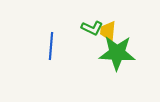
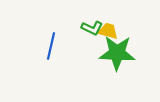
yellow trapezoid: rotated 100 degrees clockwise
blue line: rotated 8 degrees clockwise
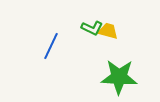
blue line: rotated 12 degrees clockwise
green star: moved 2 px right, 24 px down
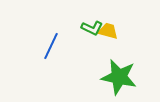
green star: rotated 9 degrees clockwise
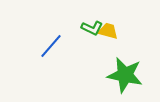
blue line: rotated 16 degrees clockwise
green star: moved 6 px right, 2 px up
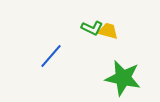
blue line: moved 10 px down
green star: moved 2 px left, 3 px down
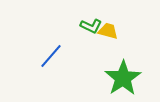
green L-shape: moved 1 px left, 2 px up
green star: rotated 27 degrees clockwise
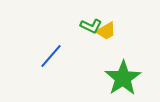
yellow trapezoid: moved 2 px left; rotated 135 degrees clockwise
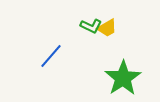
yellow trapezoid: moved 1 px right, 3 px up
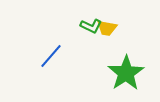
yellow trapezoid: rotated 40 degrees clockwise
green star: moved 3 px right, 5 px up
